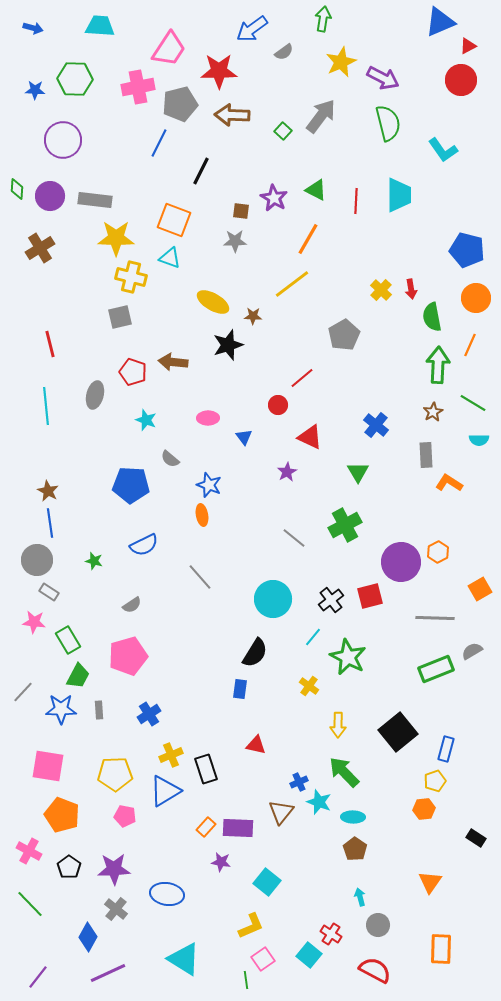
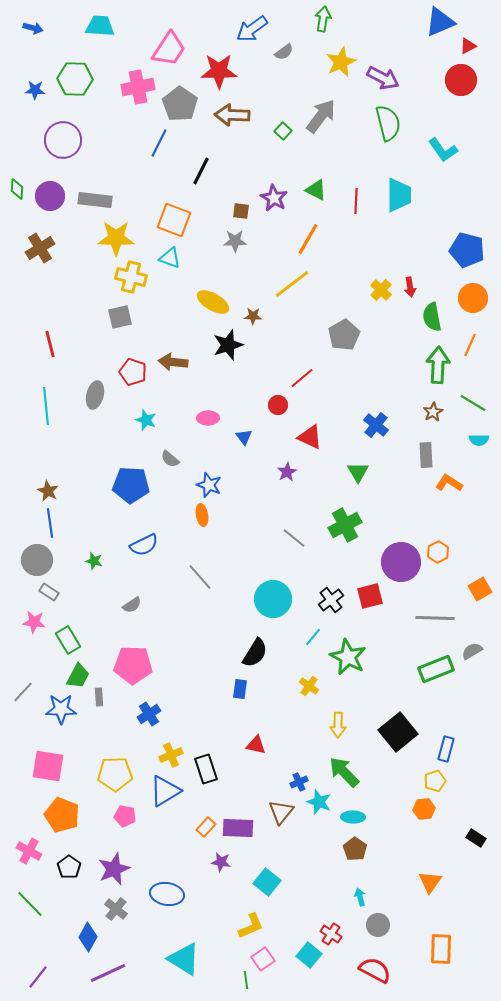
gray pentagon at (180, 104): rotated 24 degrees counterclockwise
red arrow at (411, 289): moved 1 px left, 2 px up
orange circle at (476, 298): moved 3 px left
pink pentagon at (128, 656): moved 5 px right, 9 px down; rotated 18 degrees clockwise
gray rectangle at (99, 710): moved 13 px up
purple star at (114, 869): rotated 20 degrees counterclockwise
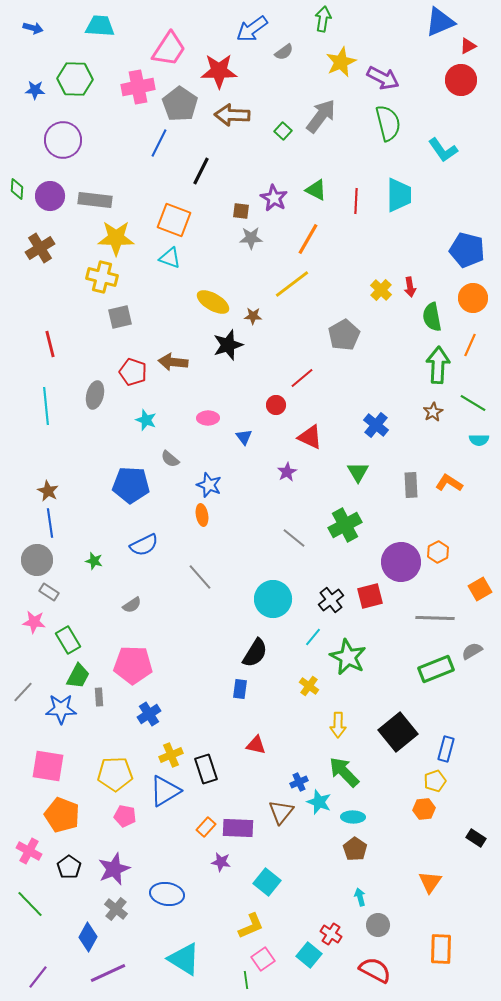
gray star at (235, 241): moved 16 px right, 3 px up
yellow cross at (131, 277): moved 29 px left
red circle at (278, 405): moved 2 px left
gray rectangle at (426, 455): moved 15 px left, 30 px down
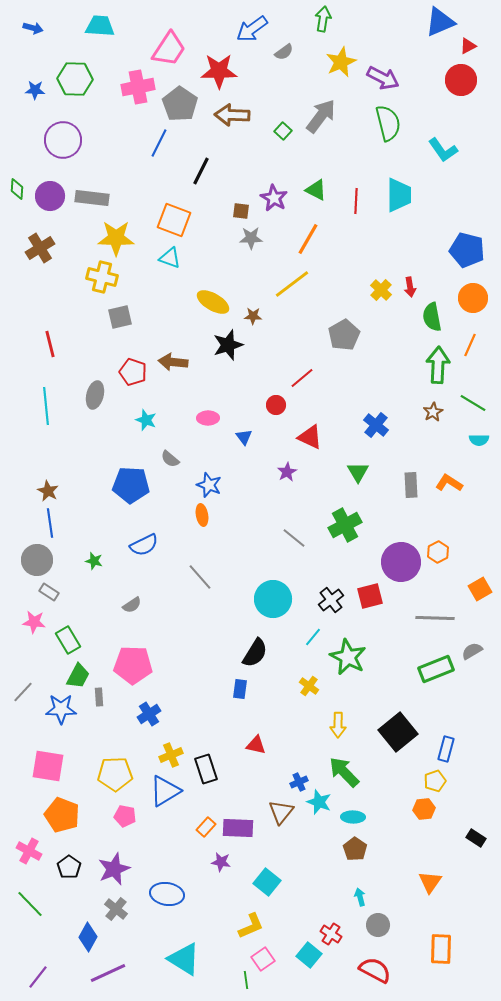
gray rectangle at (95, 200): moved 3 px left, 2 px up
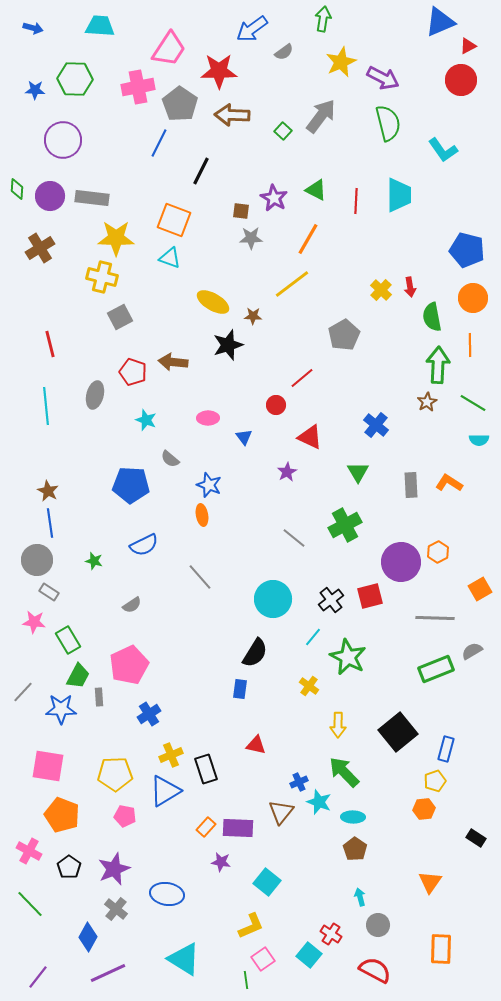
gray square at (120, 317): rotated 15 degrees counterclockwise
orange line at (470, 345): rotated 25 degrees counterclockwise
brown star at (433, 412): moved 6 px left, 10 px up
pink pentagon at (133, 665): moved 4 px left; rotated 27 degrees counterclockwise
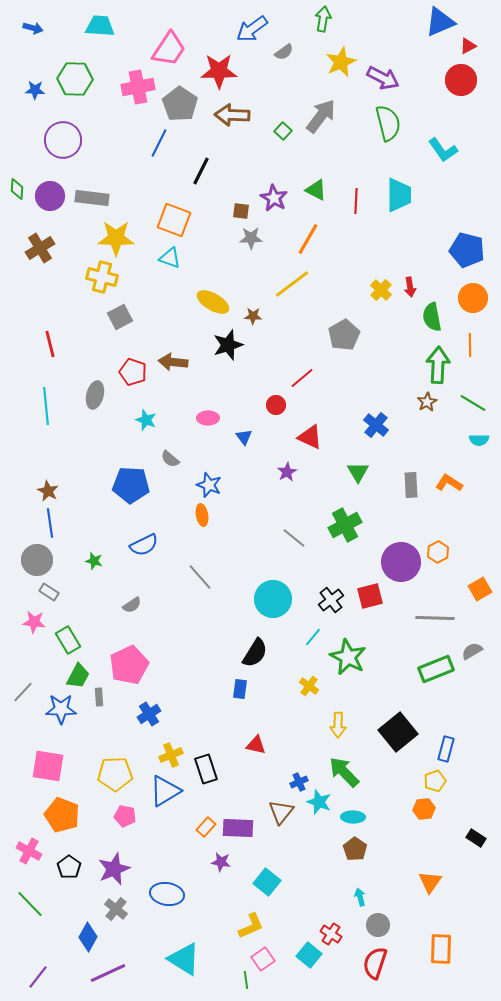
red semicircle at (375, 970): moved 7 px up; rotated 100 degrees counterclockwise
